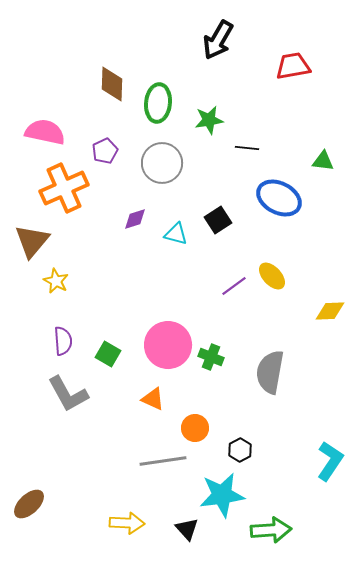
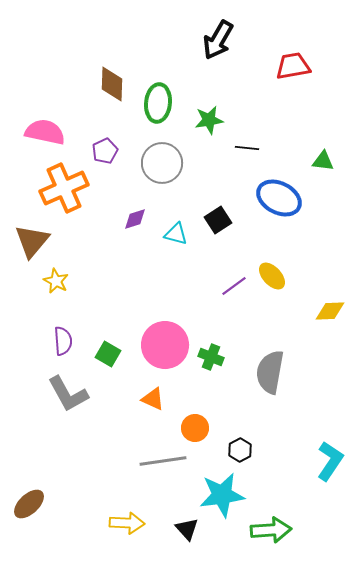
pink circle: moved 3 px left
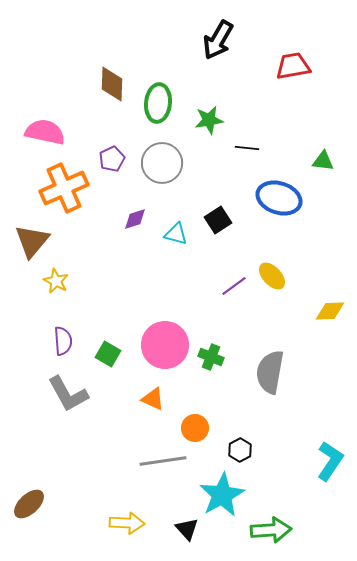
purple pentagon: moved 7 px right, 8 px down
blue ellipse: rotated 9 degrees counterclockwise
cyan star: rotated 21 degrees counterclockwise
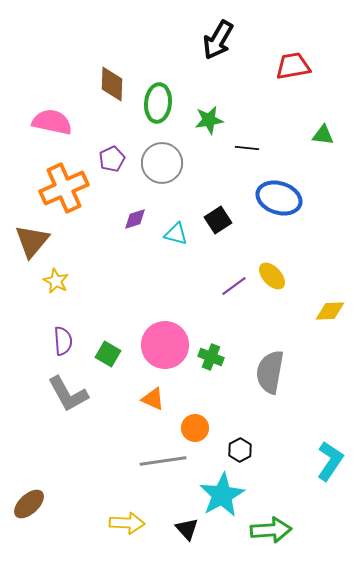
pink semicircle: moved 7 px right, 10 px up
green triangle: moved 26 px up
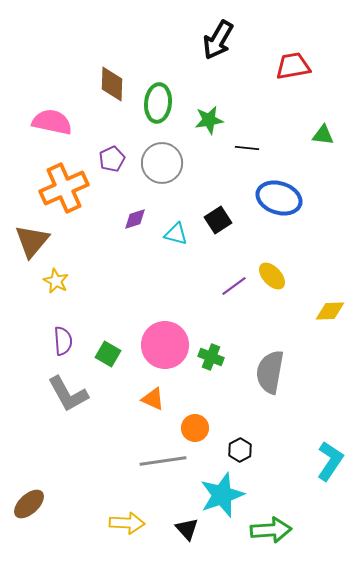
cyan star: rotated 9 degrees clockwise
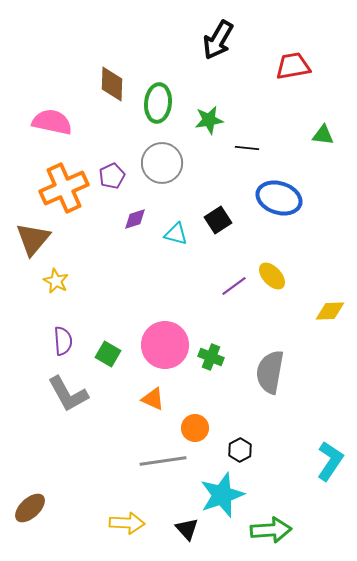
purple pentagon: moved 17 px down
brown triangle: moved 1 px right, 2 px up
brown ellipse: moved 1 px right, 4 px down
